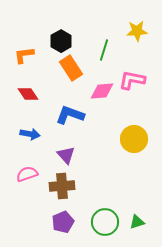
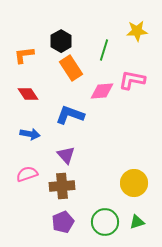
yellow circle: moved 44 px down
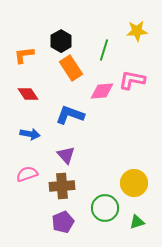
green circle: moved 14 px up
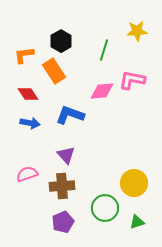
orange rectangle: moved 17 px left, 3 px down
blue arrow: moved 11 px up
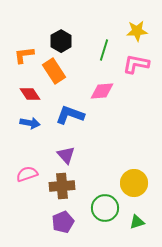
pink L-shape: moved 4 px right, 16 px up
red diamond: moved 2 px right
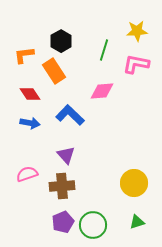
blue L-shape: rotated 24 degrees clockwise
green circle: moved 12 px left, 17 px down
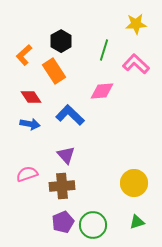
yellow star: moved 1 px left, 7 px up
orange L-shape: rotated 35 degrees counterclockwise
pink L-shape: rotated 32 degrees clockwise
red diamond: moved 1 px right, 3 px down
blue arrow: moved 1 px down
